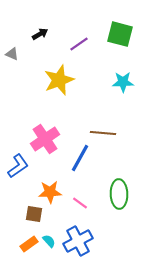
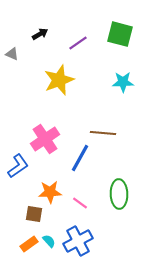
purple line: moved 1 px left, 1 px up
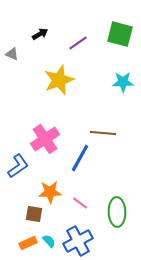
green ellipse: moved 2 px left, 18 px down
orange rectangle: moved 1 px left, 1 px up; rotated 12 degrees clockwise
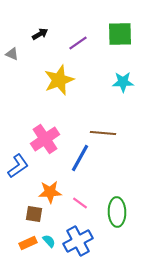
green square: rotated 16 degrees counterclockwise
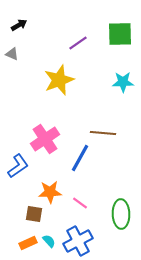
black arrow: moved 21 px left, 9 px up
green ellipse: moved 4 px right, 2 px down
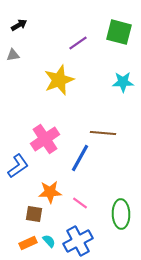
green square: moved 1 px left, 2 px up; rotated 16 degrees clockwise
gray triangle: moved 1 px right, 1 px down; rotated 32 degrees counterclockwise
